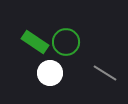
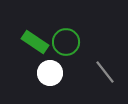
gray line: moved 1 px up; rotated 20 degrees clockwise
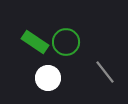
white circle: moved 2 px left, 5 px down
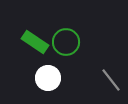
gray line: moved 6 px right, 8 px down
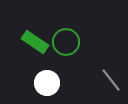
white circle: moved 1 px left, 5 px down
